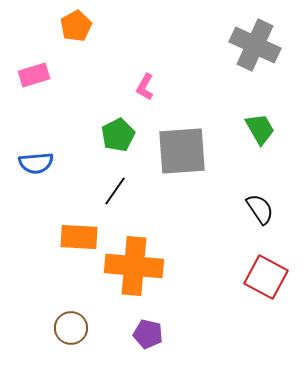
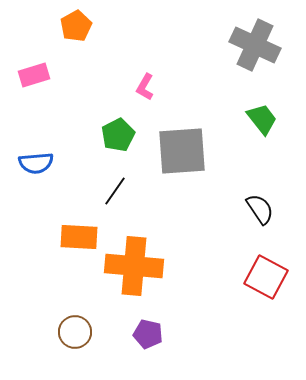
green trapezoid: moved 2 px right, 10 px up; rotated 8 degrees counterclockwise
brown circle: moved 4 px right, 4 px down
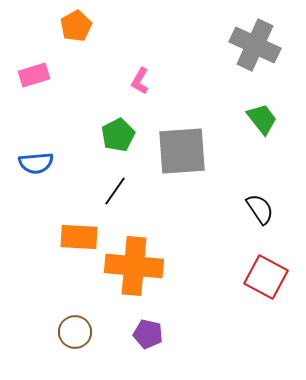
pink L-shape: moved 5 px left, 6 px up
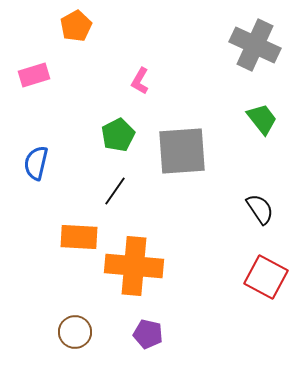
blue semicircle: rotated 108 degrees clockwise
